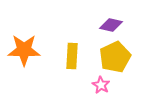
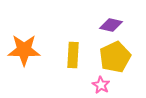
yellow rectangle: moved 1 px right, 1 px up
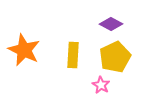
purple diamond: moved 1 px up; rotated 15 degrees clockwise
orange star: rotated 24 degrees clockwise
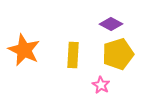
yellow pentagon: moved 3 px right, 3 px up; rotated 8 degrees clockwise
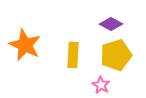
orange star: moved 1 px right, 5 px up
yellow pentagon: moved 2 px left, 1 px down
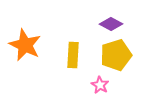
pink star: moved 1 px left
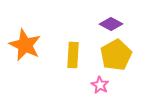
yellow pentagon: rotated 12 degrees counterclockwise
